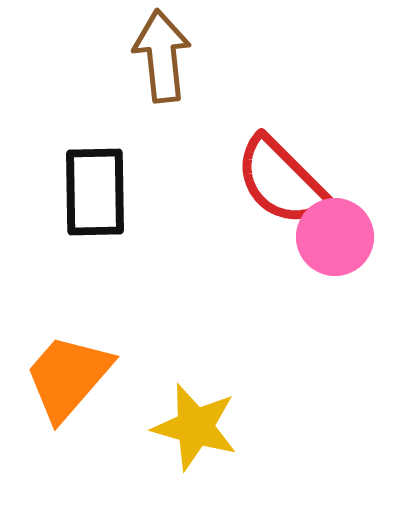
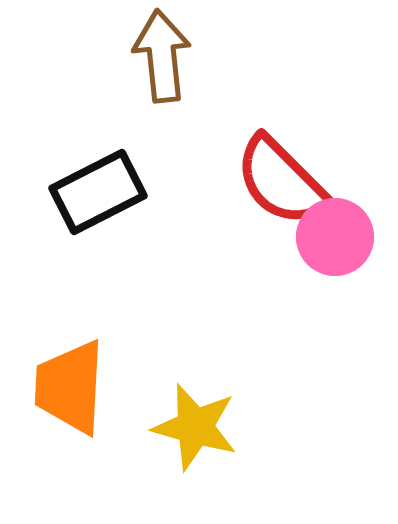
black rectangle: moved 3 px right; rotated 64 degrees clockwise
orange trapezoid: moved 2 px right, 10 px down; rotated 38 degrees counterclockwise
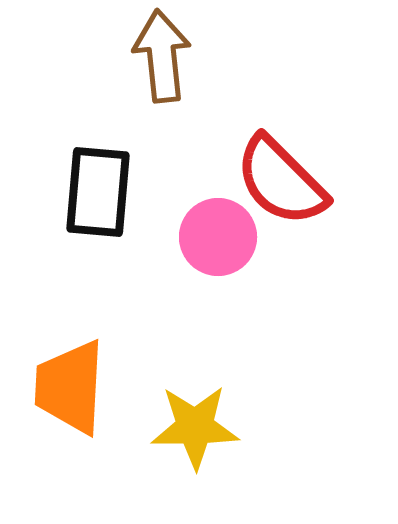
black rectangle: rotated 58 degrees counterclockwise
pink circle: moved 117 px left
yellow star: rotated 16 degrees counterclockwise
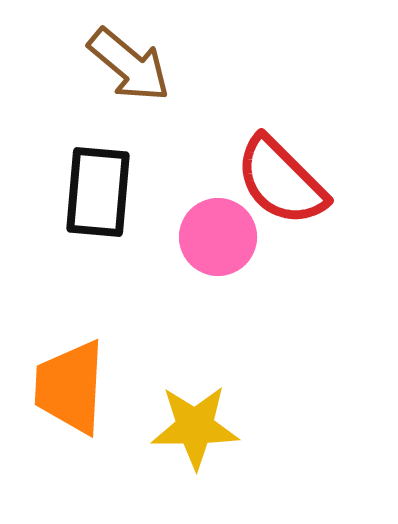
brown arrow: moved 33 px left, 9 px down; rotated 136 degrees clockwise
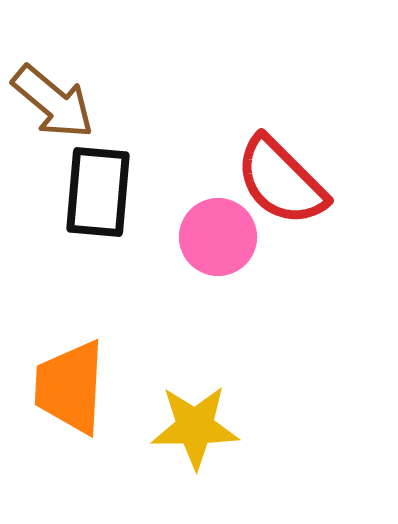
brown arrow: moved 76 px left, 37 px down
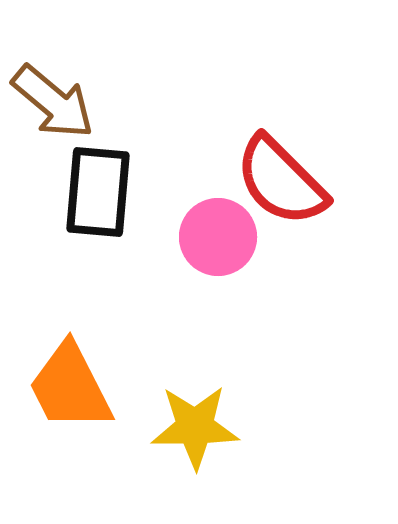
orange trapezoid: rotated 30 degrees counterclockwise
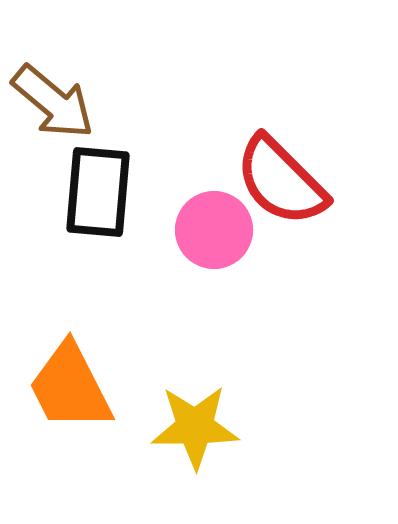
pink circle: moved 4 px left, 7 px up
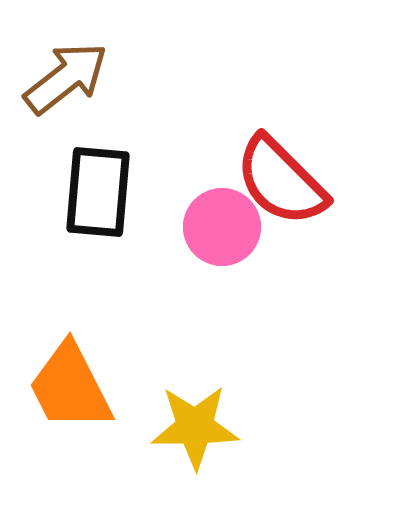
brown arrow: moved 13 px right, 24 px up; rotated 78 degrees counterclockwise
pink circle: moved 8 px right, 3 px up
